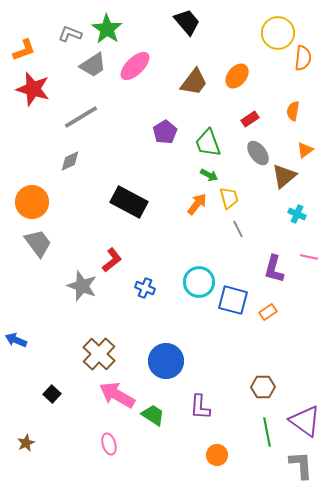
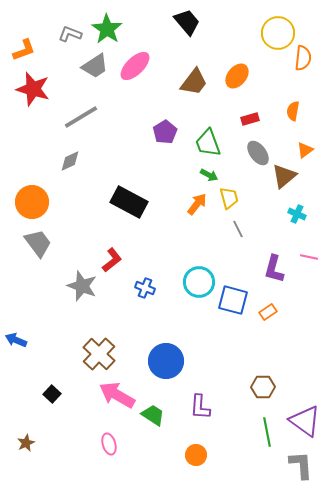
gray trapezoid at (93, 65): moved 2 px right, 1 px down
red rectangle at (250, 119): rotated 18 degrees clockwise
orange circle at (217, 455): moved 21 px left
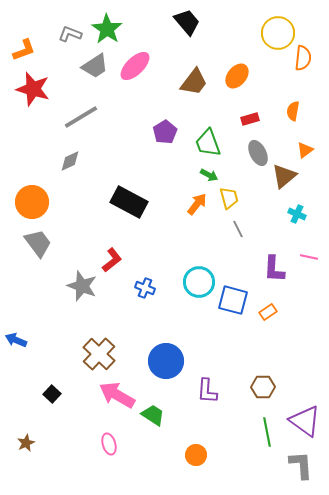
gray ellipse at (258, 153): rotated 10 degrees clockwise
purple L-shape at (274, 269): rotated 12 degrees counterclockwise
purple L-shape at (200, 407): moved 7 px right, 16 px up
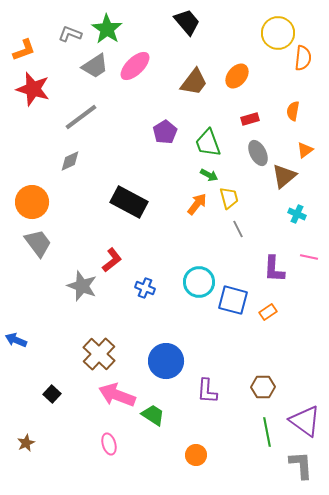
gray line at (81, 117): rotated 6 degrees counterclockwise
pink arrow at (117, 395): rotated 9 degrees counterclockwise
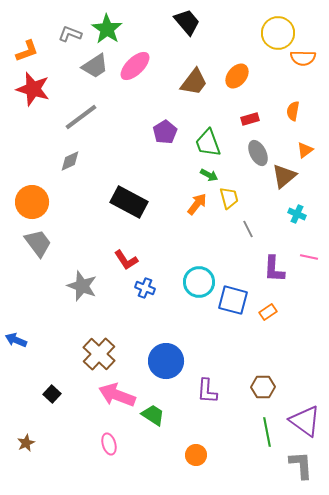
orange L-shape at (24, 50): moved 3 px right, 1 px down
orange semicircle at (303, 58): rotated 85 degrees clockwise
gray line at (238, 229): moved 10 px right
red L-shape at (112, 260): moved 14 px right; rotated 95 degrees clockwise
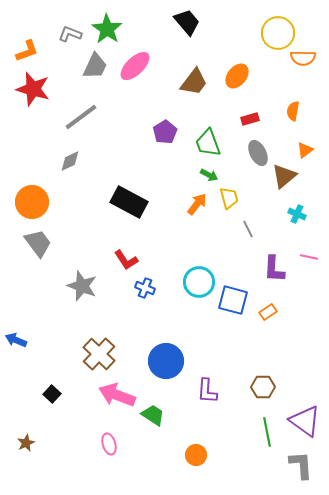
gray trapezoid at (95, 66): rotated 32 degrees counterclockwise
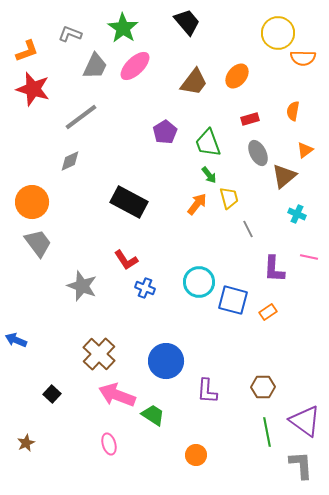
green star at (107, 29): moved 16 px right, 1 px up
green arrow at (209, 175): rotated 24 degrees clockwise
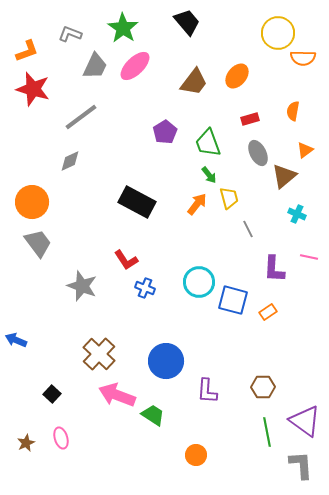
black rectangle at (129, 202): moved 8 px right
pink ellipse at (109, 444): moved 48 px left, 6 px up
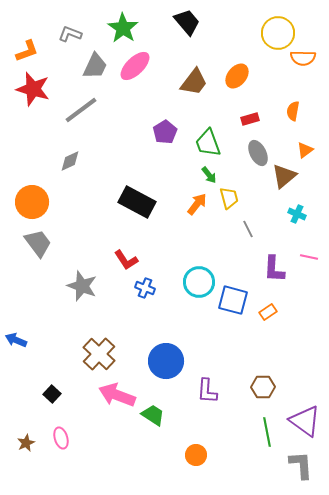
gray line at (81, 117): moved 7 px up
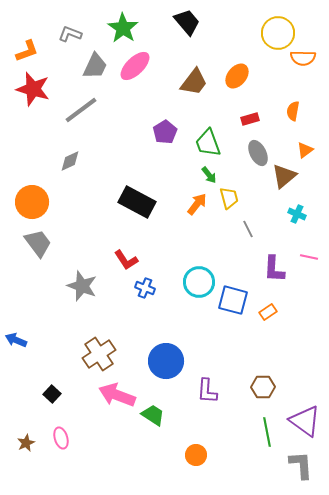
brown cross at (99, 354): rotated 12 degrees clockwise
